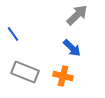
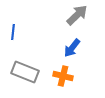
blue line: moved 2 px up; rotated 42 degrees clockwise
blue arrow: rotated 84 degrees clockwise
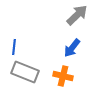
blue line: moved 1 px right, 15 px down
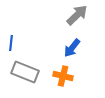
blue line: moved 3 px left, 4 px up
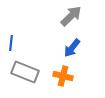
gray arrow: moved 6 px left, 1 px down
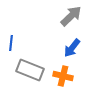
gray rectangle: moved 5 px right, 2 px up
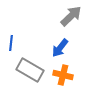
blue arrow: moved 12 px left
gray rectangle: rotated 8 degrees clockwise
orange cross: moved 1 px up
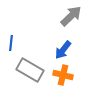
blue arrow: moved 3 px right, 2 px down
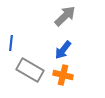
gray arrow: moved 6 px left
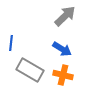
blue arrow: moved 1 px left, 1 px up; rotated 96 degrees counterclockwise
